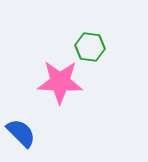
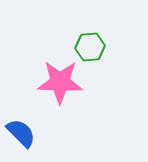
green hexagon: rotated 12 degrees counterclockwise
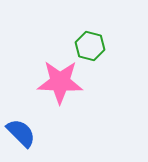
green hexagon: moved 1 px up; rotated 20 degrees clockwise
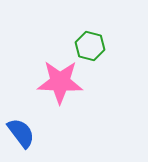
blue semicircle: rotated 8 degrees clockwise
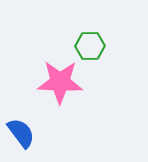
green hexagon: rotated 16 degrees counterclockwise
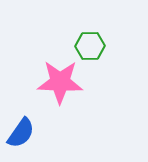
blue semicircle: rotated 72 degrees clockwise
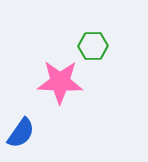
green hexagon: moved 3 px right
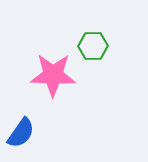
pink star: moved 7 px left, 7 px up
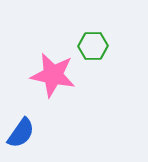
pink star: rotated 9 degrees clockwise
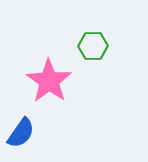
pink star: moved 4 px left, 6 px down; rotated 24 degrees clockwise
